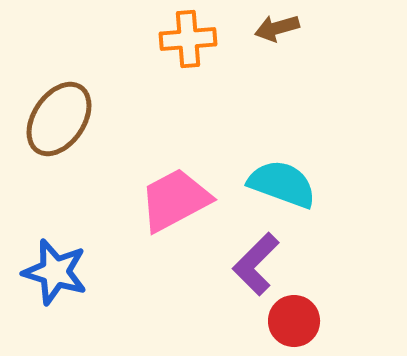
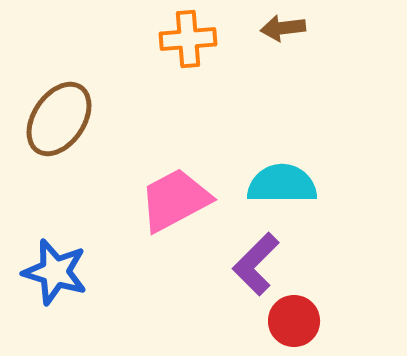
brown arrow: moved 6 px right; rotated 9 degrees clockwise
cyan semicircle: rotated 20 degrees counterclockwise
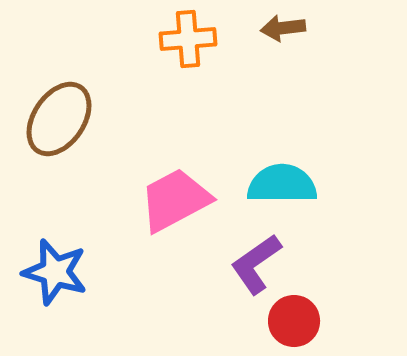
purple L-shape: rotated 10 degrees clockwise
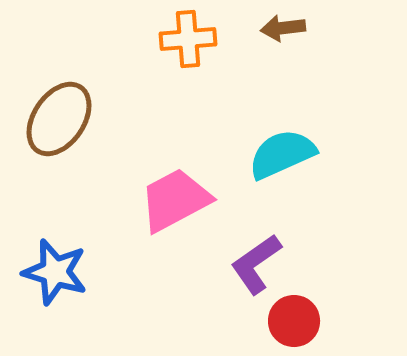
cyan semicircle: moved 30 px up; rotated 24 degrees counterclockwise
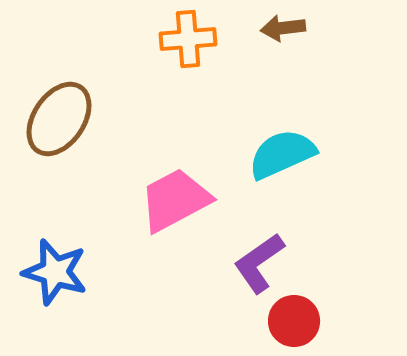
purple L-shape: moved 3 px right, 1 px up
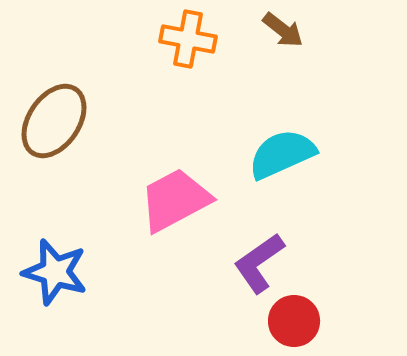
brown arrow: moved 2 px down; rotated 135 degrees counterclockwise
orange cross: rotated 16 degrees clockwise
brown ellipse: moved 5 px left, 2 px down
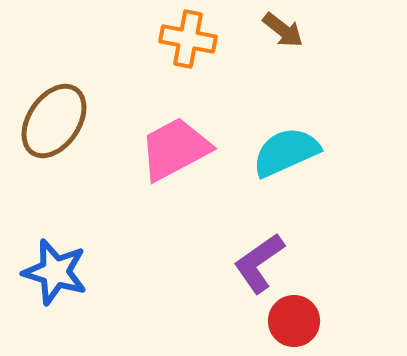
cyan semicircle: moved 4 px right, 2 px up
pink trapezoid: moved 51 px up
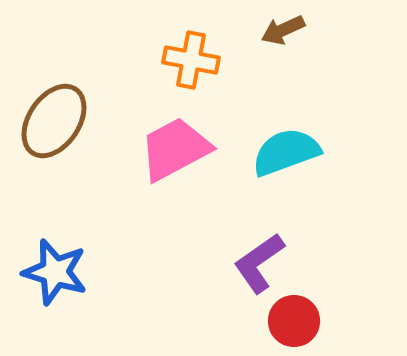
brown arrow: rotated 117 degrees clockwise
orange cross: moved 3 px right, 21 px down
cyan semicircle: rotated 4 degrees clockwise
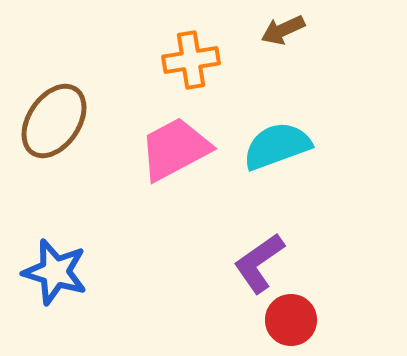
orange cross: rotated 20 degrees counterclockwise
cyan semicircle: moved 9 px left, 6 px up
red circle: moved 3 px left, 1 px up
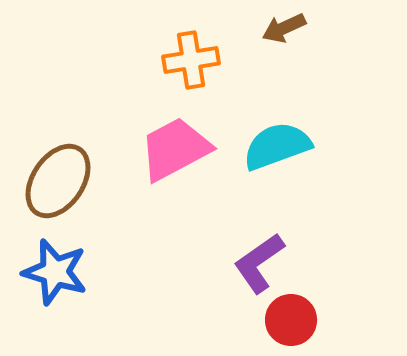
brown arrow: moved 1 px right, 2 px up
brown ellipse: moved 4 px right, 60 px down
